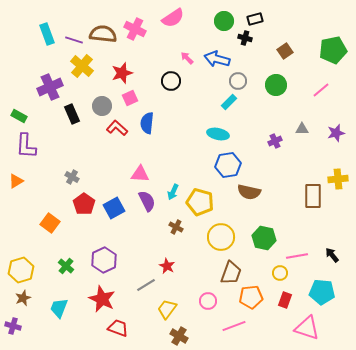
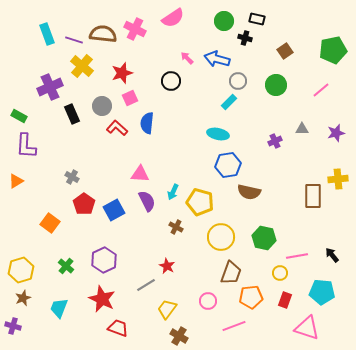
black rectangle at (255, 19): moved 2 px right; rotated 28 degrees clockwise
blue square at (114, 208): moved 2 px down
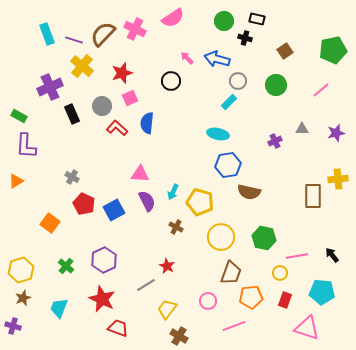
brown semicircle at (103, 34): rotated 52 degrees counterclockwise
red pentagon at (84, 204): rotated 10 degrees counterclockwise
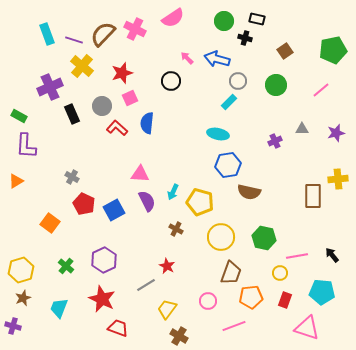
brown cross at (176, 227): moved 2 px down
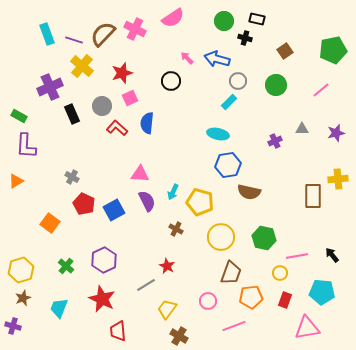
red trapezoid at (118, 328): moved 3 px down; rotated 115 degrees counterclockwise
pink triangle at (307, 328): rotated 28 degrees counterclockwise
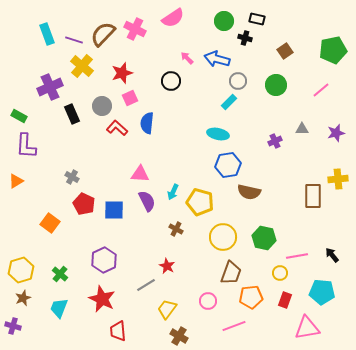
blue square at (114, 210): rotated 30 degrees clockwise
yellow circle at (221, 237): moved 2 px right
green cross at (66, 266): moved 6 px left, 8 px down
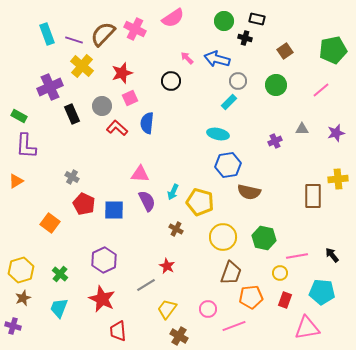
pink circle at (208, 301): moved 8 px down
